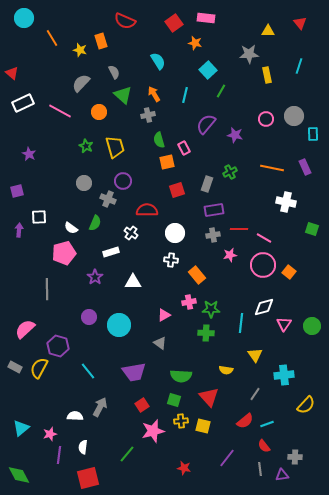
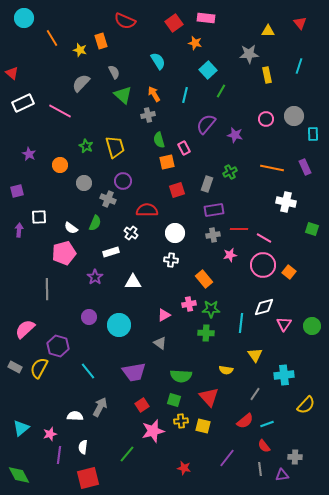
orange circle at (99, 112): moved 39 px left, 53 px down
orange rectangle at (197, 275): moved 7 px right, 4 px down
pink cross at (189, 302): moved 2 px down
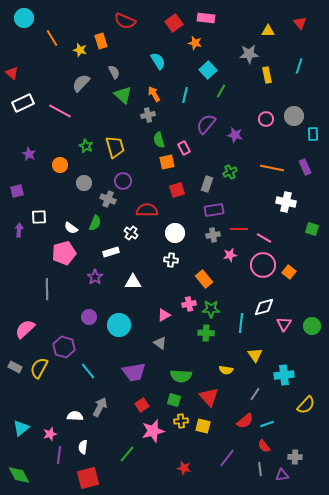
purple hexagon at (58, 346): moved 6 px right, 1 px down
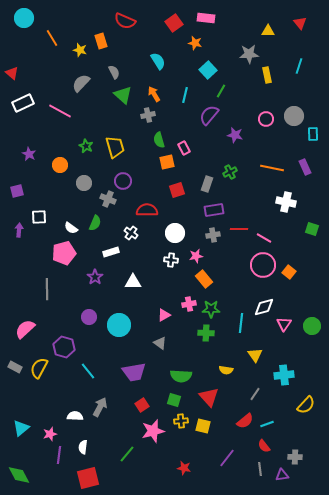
purple semicircle at (206, 124): moved 3 px right, 9 px up
pink star at (230, 255): moved 34 px left, 1 px down
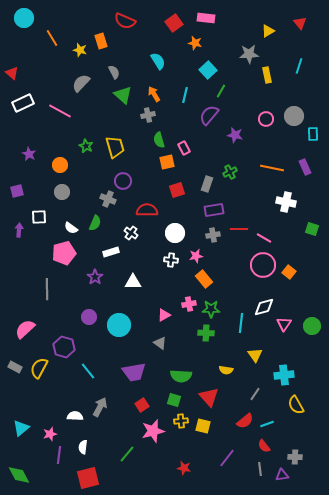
yellow triangle at (268, 31): rotated 32 degrees counterclockwise
gray circle at (84, 183): moved 22 px left, 9 px down
yellow semicircle at (306, 405): moved 10 px left; rotated 108 degrees clockwise
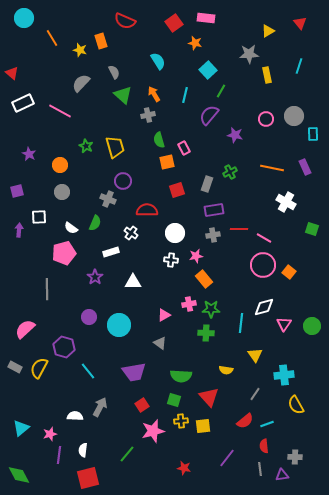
white cross at (286, 202): rotated 18 degrees clockwise
yellow square at (203, 426): rotated 21 degrees counterclockwise
red semicircle at (264, 446): rotated 32 degrees clockwise
white semicircle at (83, 447): moved 3 px down
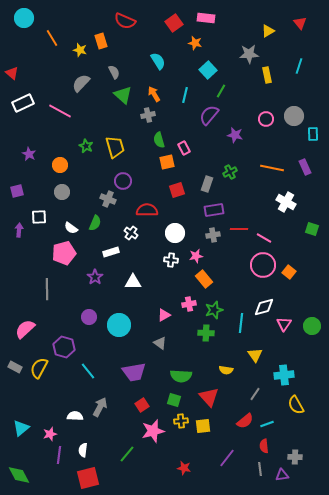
green star at (211, 309): moved 3 px right, 1 px down; rotated 18 degrees counterclockwise
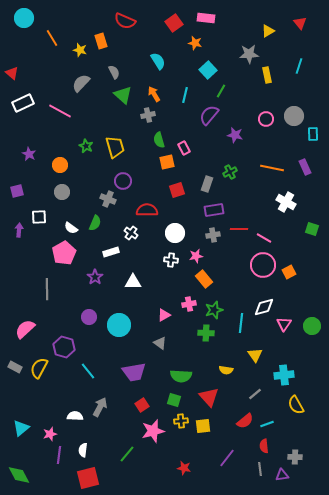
pink pentagon at (64, 253): rotated 15 degrees counterclockwise
orange square at (289, 272): rotated 24 degrees clockwise
gray line at (255, 394): rotated 16 degrees clockwise
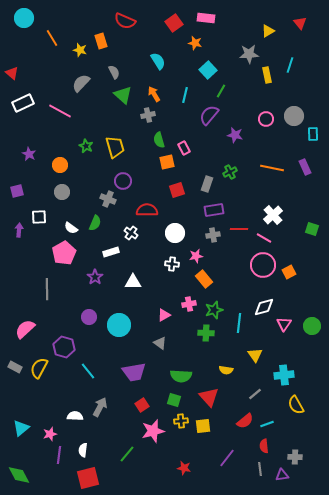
cyan line at (299, 66): moved 9 px left, 1 px up
white cross at (286, 202): moved 13 px left, 13 px down; rotated 18 degrees clockwise
white cross at (171, 260): moved 1 px right, 4 px down
cyan line at (241, 323): moved 2 px left
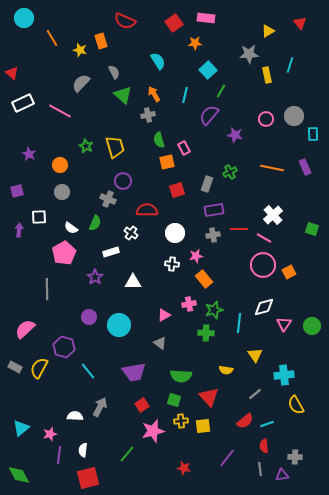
orange star at (195, 43): rotated 16 degrees counterclockwise
